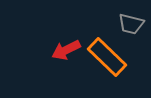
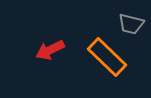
red arrow: moved 16 px left
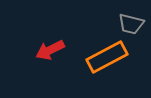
orange rectangle: rotated 72 degrees counterclockwise
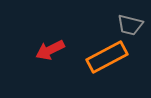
gray trapezoid: moved 1 px left, 1 px down
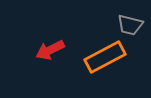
orange rectangle: moved 2 px left
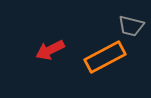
gray trapezoid: moved 1 px right, 1 px down
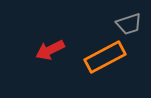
gray trapezoid: moved 2 px left, 2 px up; rotated 32 degrees counterclockwise
